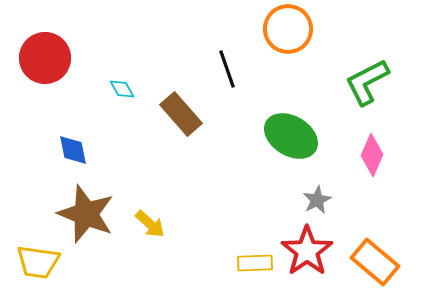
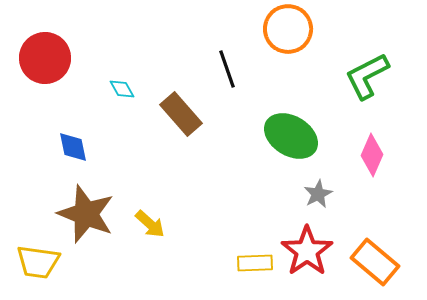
green L-shape: moved 6 px up
blue diamond: moved 3 px up
gray star: moved 1 px right, 6 px up
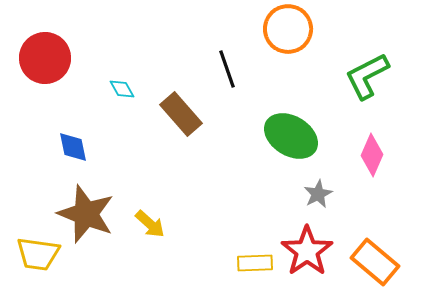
yellow trapezoid: moved 8 px up
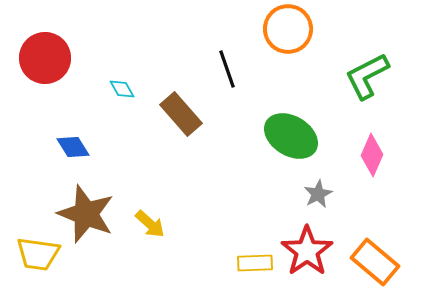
blue diamond: rotated 20 degrees counterclockwise
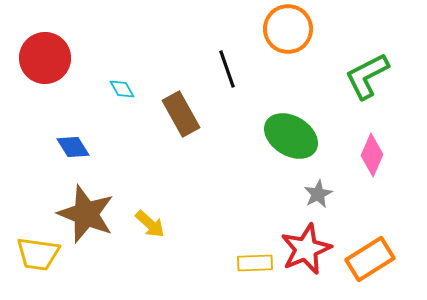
brown rectangle: rotated 12 degrees clockwise
red star: moved 1 px left, 2 px up; rotated 12 degrees clockwise
orange rectangle: moved 5 px left, 3 px up; rotated 72 degrees counterclockwise
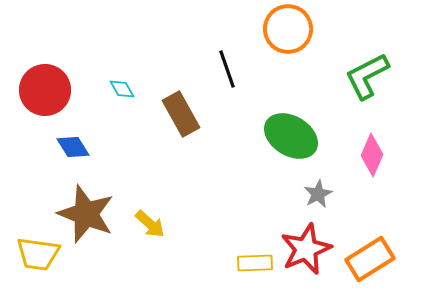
red circle: moved 32 px down
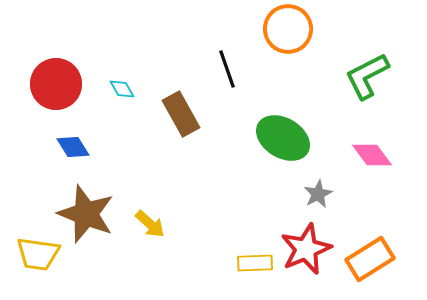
red circle: moved 11 px right, 6 px up
green ellipse: moved 8 px left, 2 px down
pink diamond: rotated 60 degrees counterclockwise
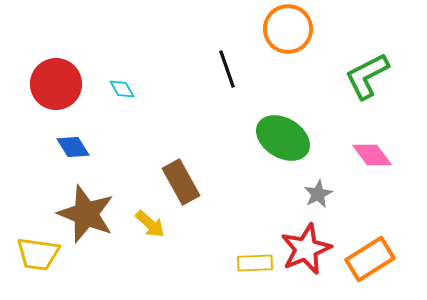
brown rectangle: moved 68 px down
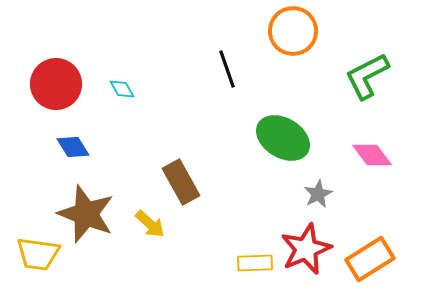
orange circle: moved 5 px right, 2 px down
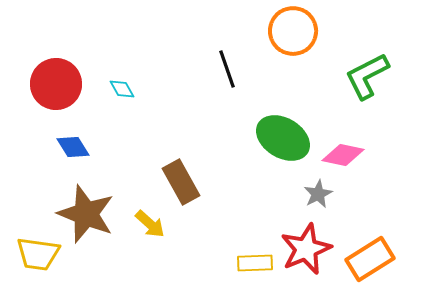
pink diamond: moved 29 px left; rotated 42 degrees counterclockwise
